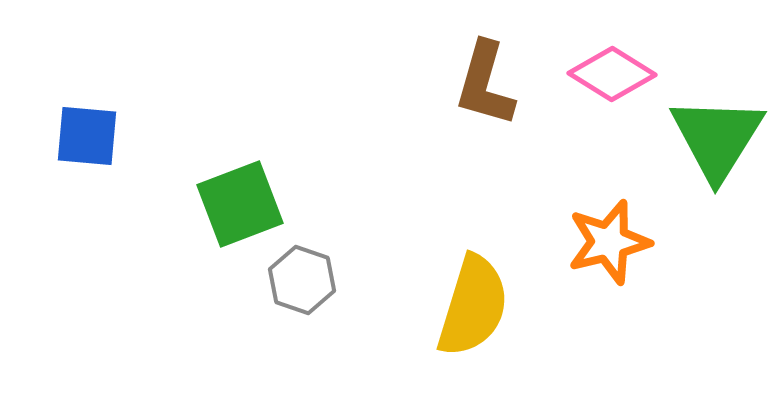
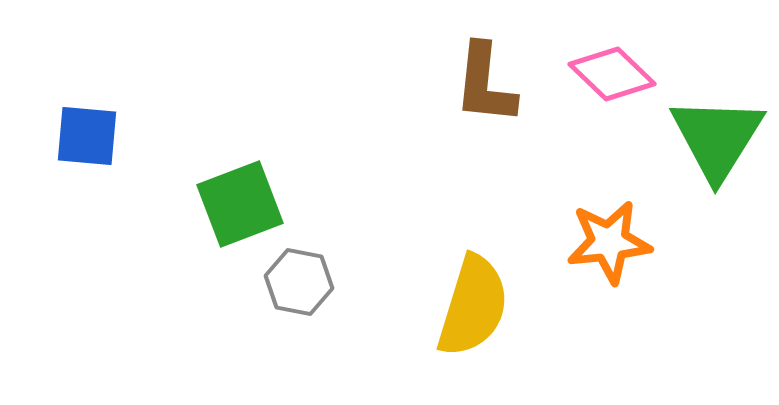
pink diamond: rotated 12 degrees clockwise
brown L-shape: rotated 10 degrees counterclockwise
orange star: rotated 8 degrees clockwise
gray hexagon: moved 3 px left, 2 px down; rotated 8 degrees counterclockwise
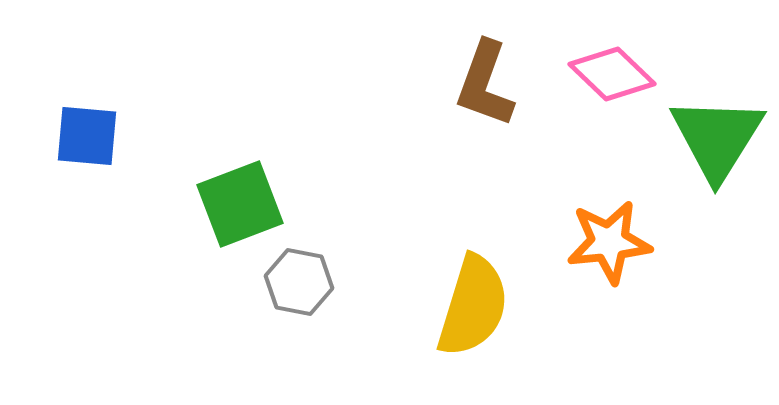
brown L-shape: rotated 14 degrees clockwise
